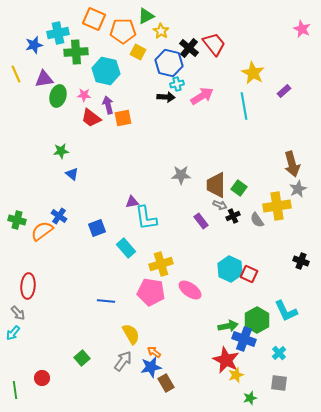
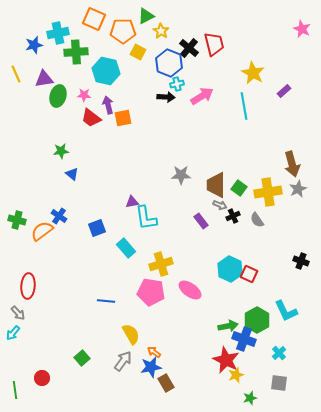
red trapezoid at (214, 44): rotated 25 degrees clockwise
blue hexagon at (169, 63): rotated 8 degrees clockwise
yellow cross at (277, 206): moved 9 px left, 14 px up
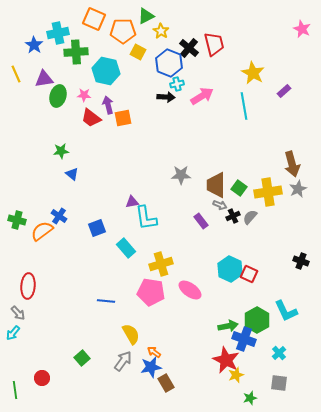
blue star at (34, 45): rotated 24 degrees counterclockwise
gray semicircle at (257, 220): moved 7 px left, 3 px up; rotated 77 degrees clockwise
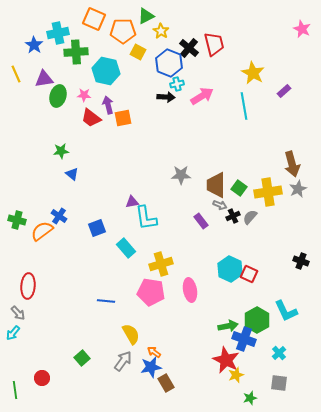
pink ellipse at (190, 290): rotated 45 degrees clockwise
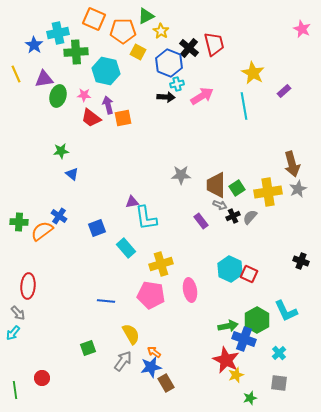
green square at (239, 188): moved 2 px left; rotated 21 degrees clockwise
green cross at (17, 220): moved 2 px right, 2 px down; rotated 12 degrees counterclockwise
pink pentagon at (151, 292): moved 3 px down
green square at (82, 358): moved 6 px right, 10 px up; rotated 21 degrees clockwise
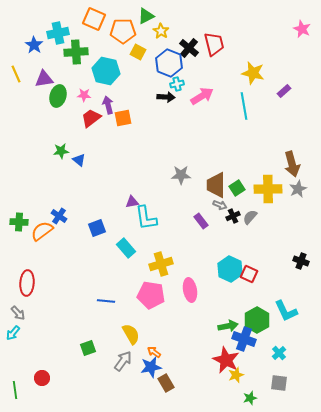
yellow star at (253, 73): rotated 15 degrees counterclockwise
red trapezoid at (91, 118): rotated 105 degrees clockwise
blue triangle at (72, 174): moved 7 px right, 14 px up
yellow cross at (268, 192): moved 3 px up; rotated 8 degrees clockwise
red ellipse at (28, 286): moved 1 px left, 3 px up
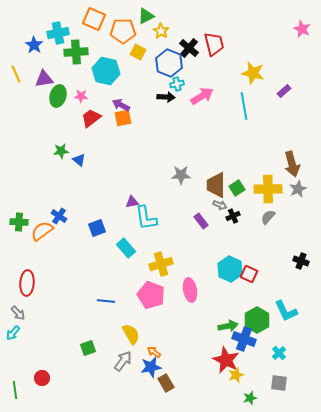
pink star at (84, 95): moved 3 px left, 1 px down
purple arrow at (108, 105): moved 13 px right; rotated 48 degrees counterclockwise
gray semicircle at (250, 217): moved 18 px right
pink pentagon at (151, 295): rotated 12 degrees clockwise
